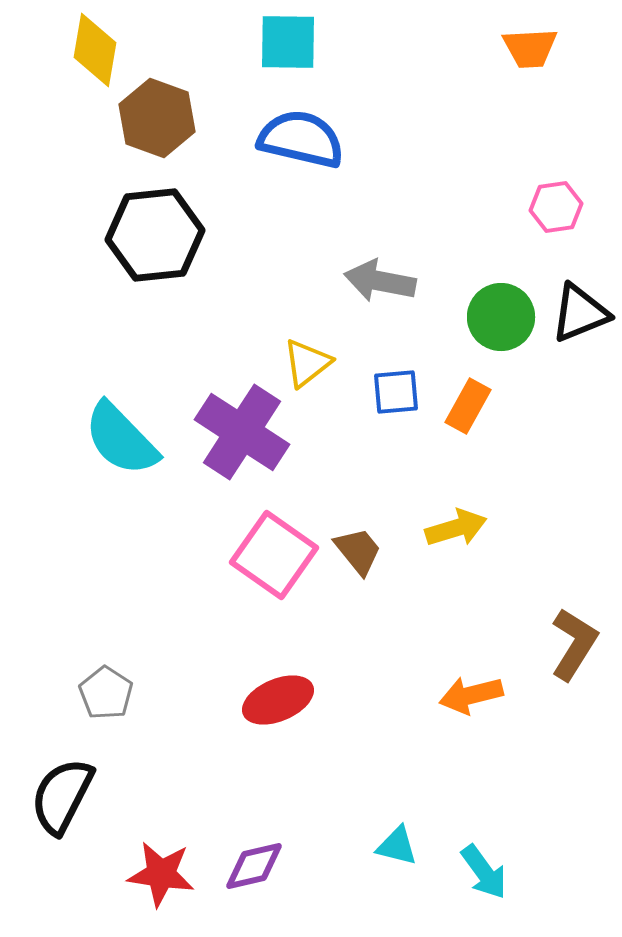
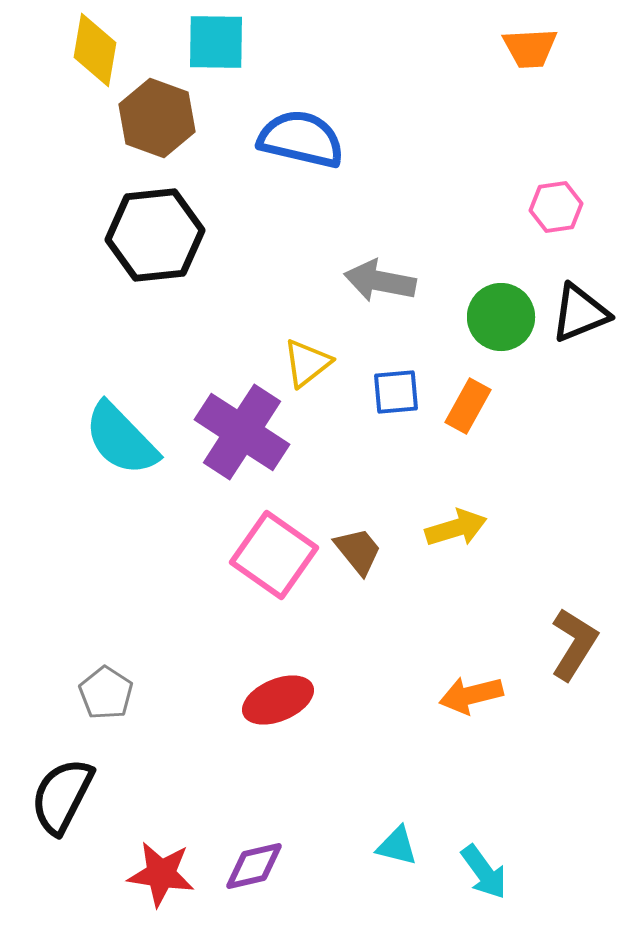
cyan square: moved 72 px left
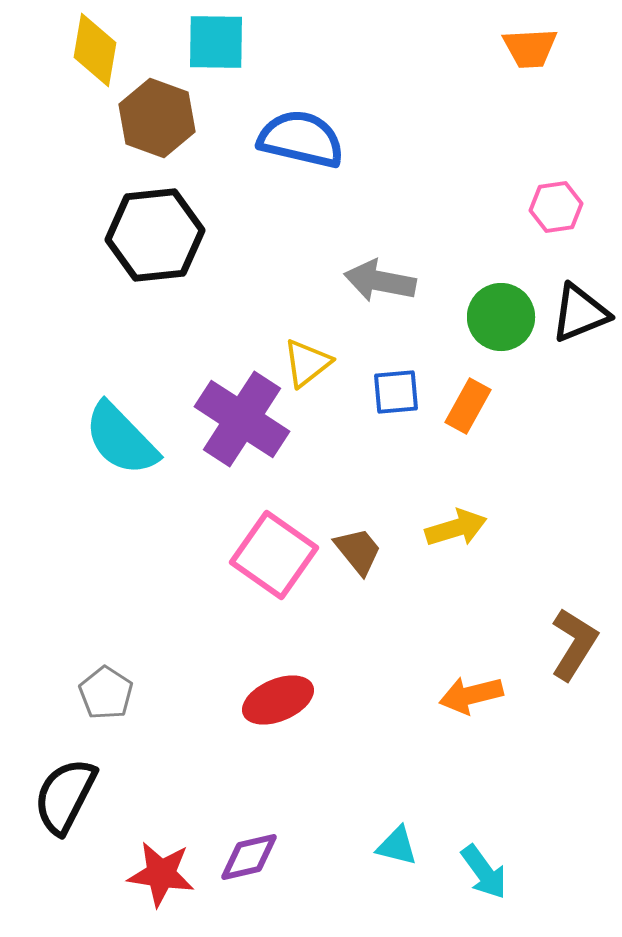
purple cross: moved 13 px up
black semicircle: moved 3 px right
purple diamond: moved 5 px left, 9 px up
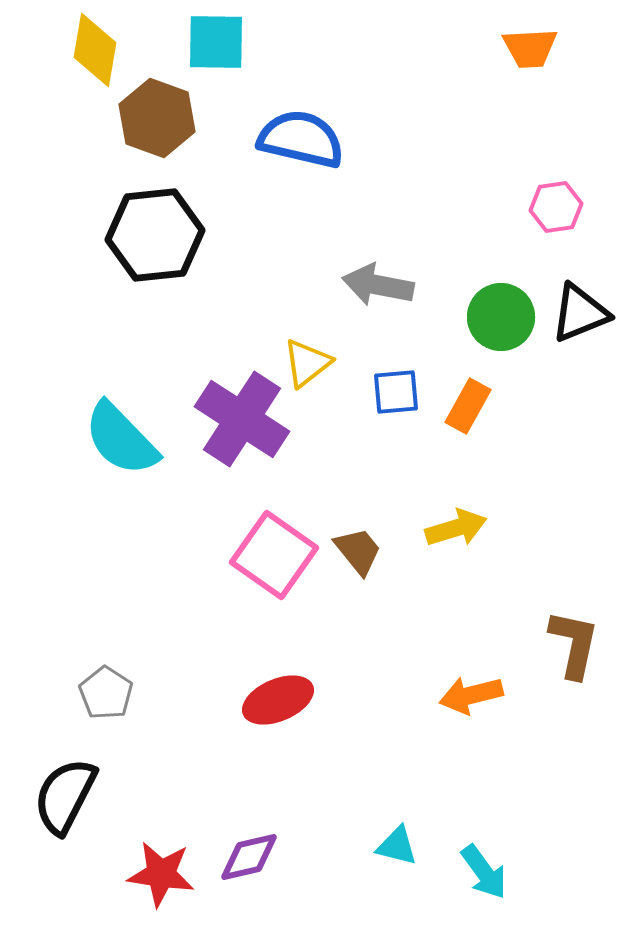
gray arrow: moved 2 px left, 4 px down
brown L-shape: rotated 20 degrees counterclockwise
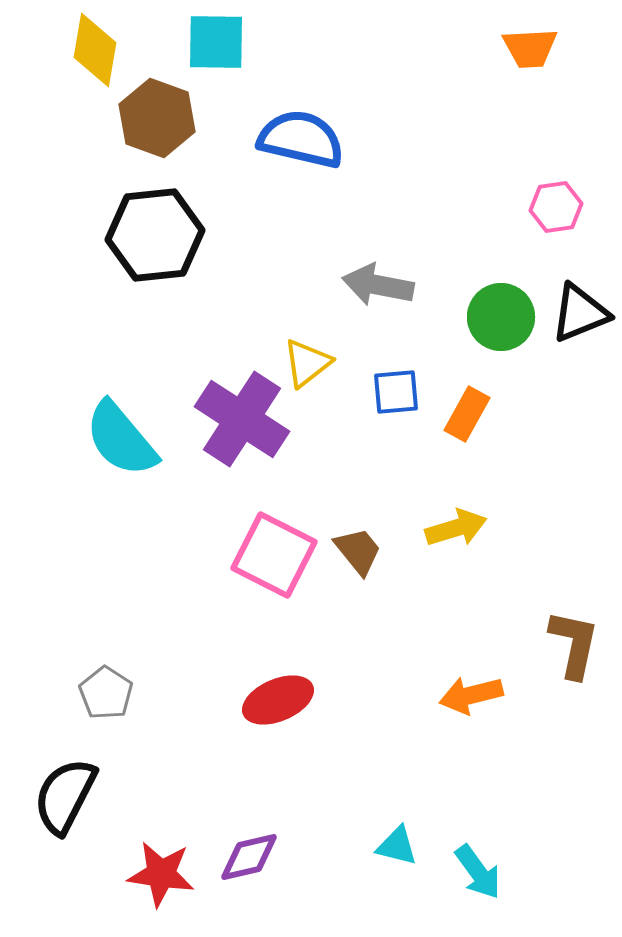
orange rectangle: moved 1 px left, 8 px down
cyan semicircle: rotated 4 degrees clockwise
pink square: rotated 8 degrees counterclockwise
cyan arrow: moved 6 px left
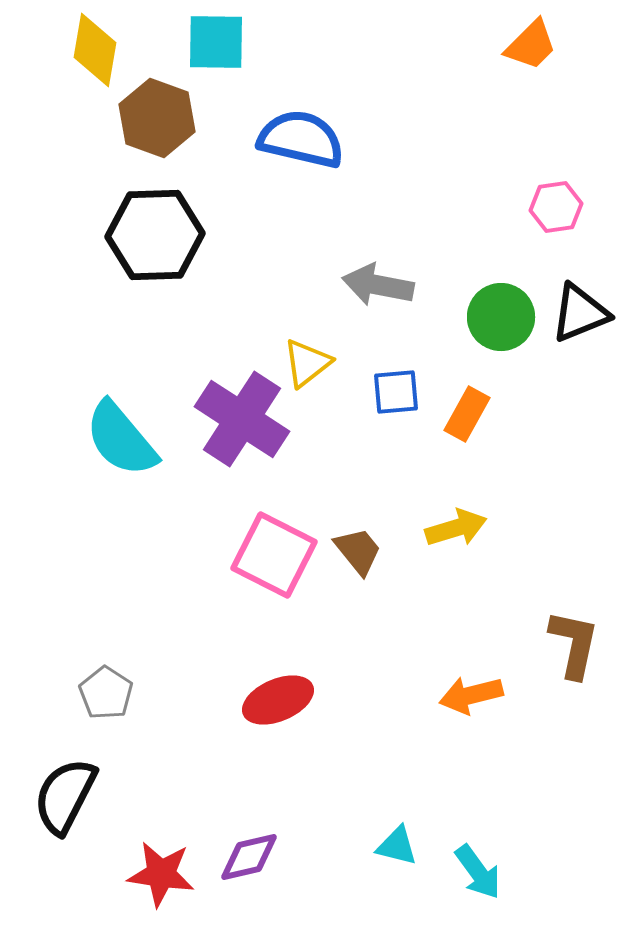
orange trapezoid: moved 1 px right, 3 px up; rotated 42 degrees counterclockwise
black hexagon: rotated 4 degrees clockwise
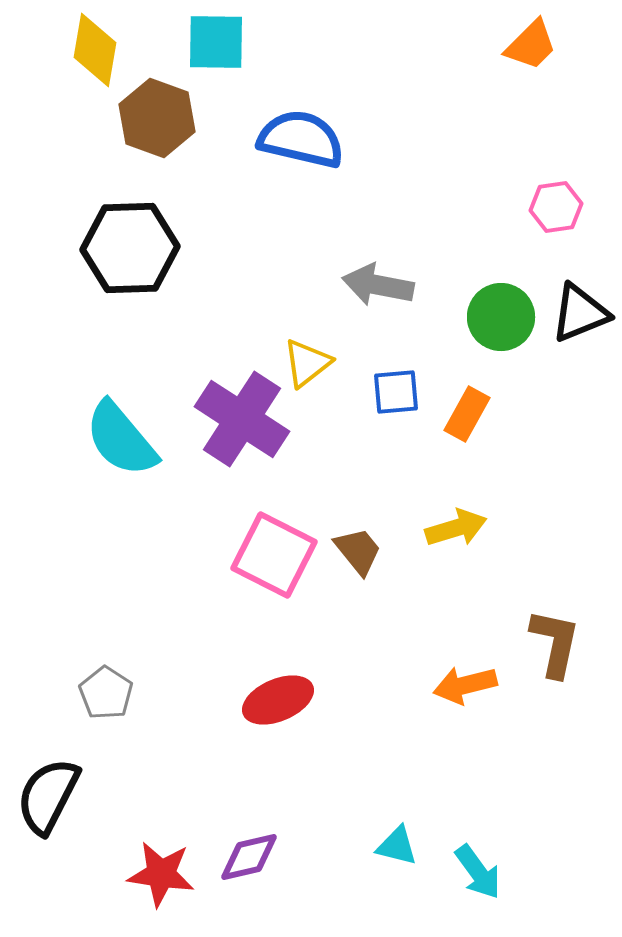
black hexagon: moved 25 px left, 13 px down
brown L-shape: moved 19 px left, 1 px up
orange arrow: moved 6 px left, 10 px up
black semicircle: moved 17 px left
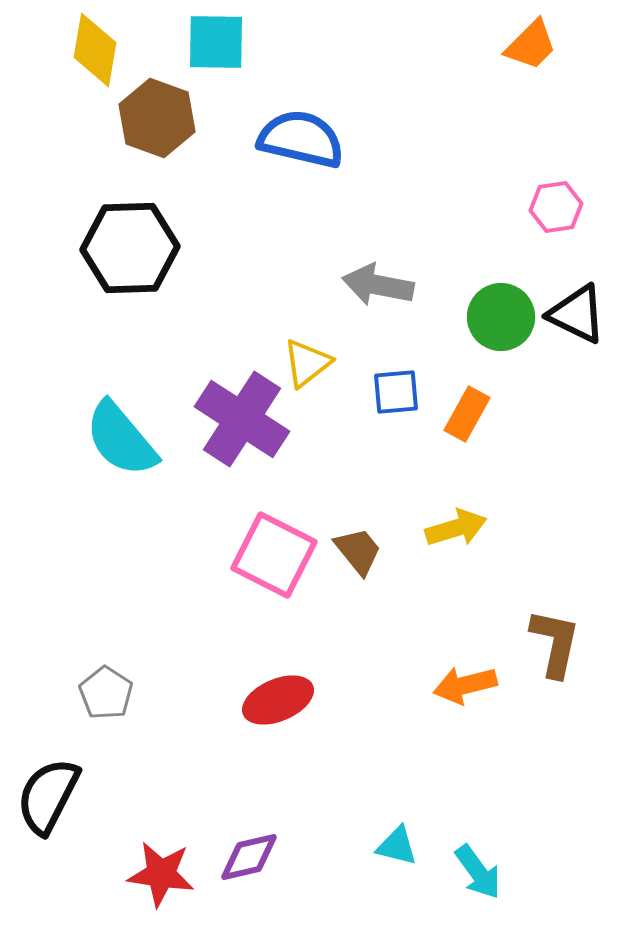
black triangle: moved 3 px left, 1 px down; rotated 48 degrees clockwise
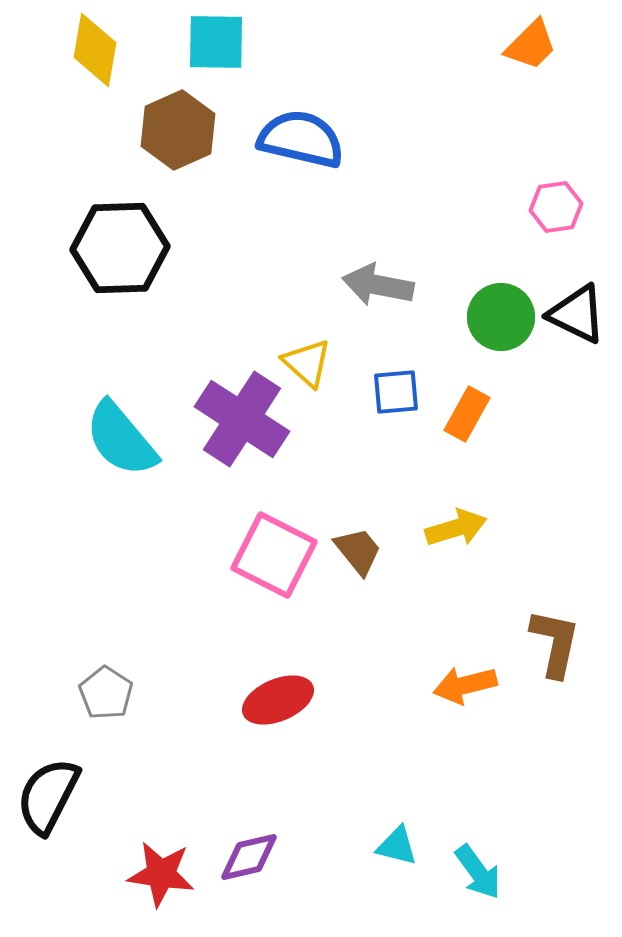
brown hexagon: moved 21 px right, 12 px down; rotated 16 degrees clockwise
black hexagon: moved 10 px left
yellow triangle: rotated 40 degrees counterclockwise
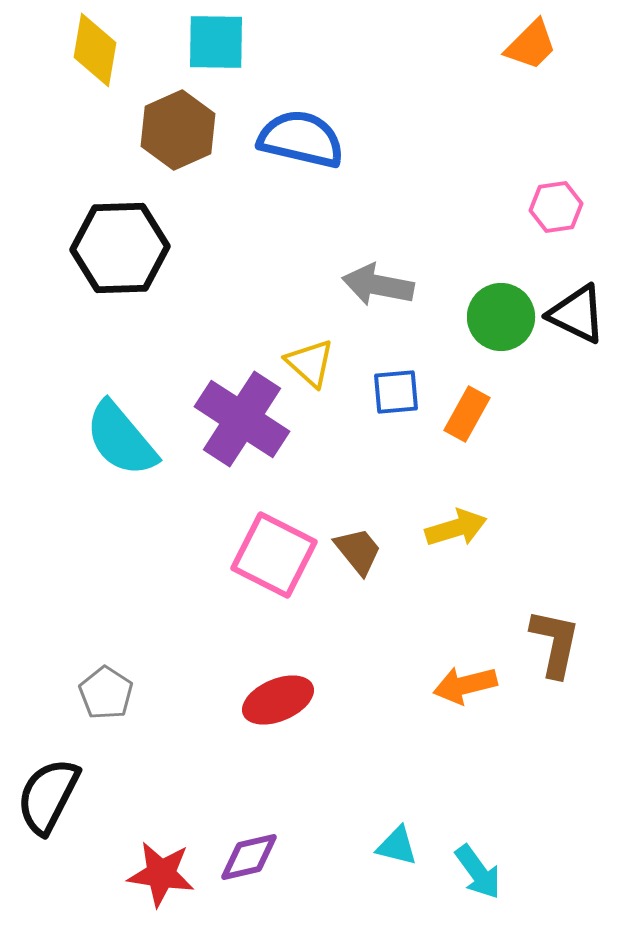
yellow triangle: moved 3 px right
